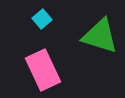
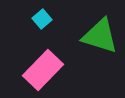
pink rectangle: rotated 69 degrees clockwise
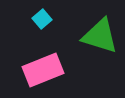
pink rectangle: rotated 24 degrees clockwise
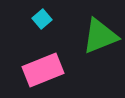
green triangle: rotated 39 degrees counterclockwise
